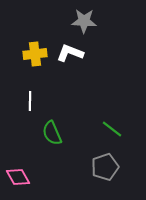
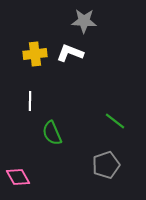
green line: moved 3 px right, 8 px up
gray pentagon: moved 1 px right, 2 px up
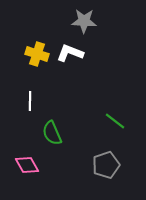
yellow cross: moved 2 px right; rotated 25 degrees clockwise
pink diamond: moved 9 px right, 12 px up
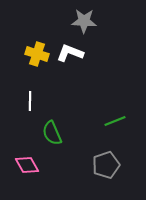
green line: rotated 60 degrees counterclockwise
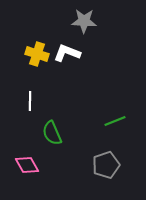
white L-shape: moved 3 px left
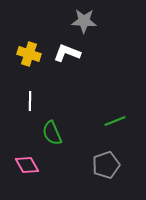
yellow cross: moved 8 px left
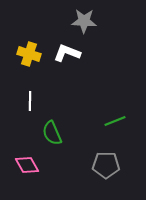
gray pentagon: rotated 20 degrees clockwise
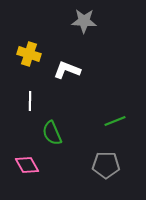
white L-shape: moved 17 px down
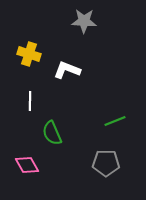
gray pentagon: moved 2 px up
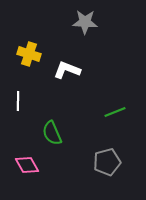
gray star: moved 1 px right, 1 px down
white line: moved 12 px left
green line: moved 9 px up
gray pentagon: moved 1 px right, 1 px up; rotated 16 degrees counterclockwise
